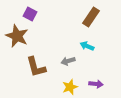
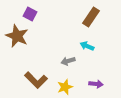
brown L-shape: moved 13 px down; rotated 30 degrees counterclockwise
yellow star: moved 5 px left
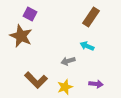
brown star: moved 4 px right
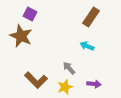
gray arrow: moved 1 px right, 7 px down; rotated 64 degrees clockwise
purple arrow: moved 2 px left
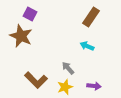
gray arrow: moved 1 px left
purple arrow: moved 2 px down
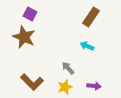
brown star: moved 3 px right, 1 px down
brown L-shape: moved 4 px left, 2 px down
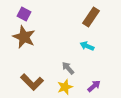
purple square: moved 6 px left
purple arrow: rotated 48 degrees counterclockwise
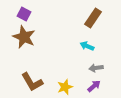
brown rectangle: moved 2 px right, 1 px down
gray arrow: moved 28 px right; rotated 56 degrees counterclockwise
brown L-shape: rotated 15 degrees clockwise
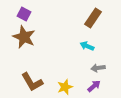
gray arrow: moved 2 px right
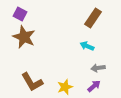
purple square: moved 4 px left
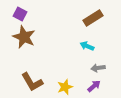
brown rectangle: rotated 24 degrees clockwise
